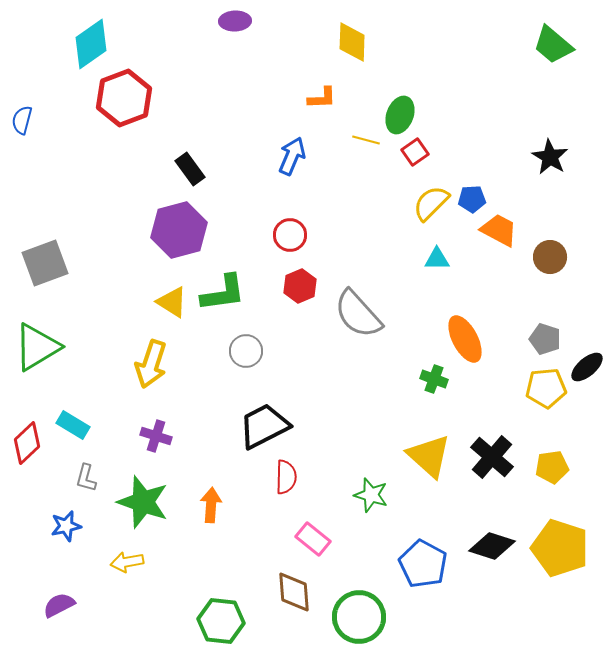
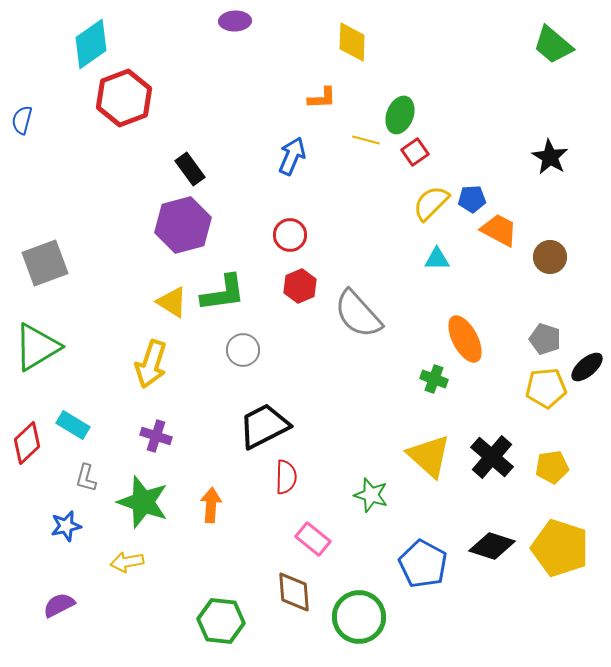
purple hexagon at (179, 230): moved 4 px right, 5 px up
gray circle at (246, 351): moved 3 px left, 1 px up
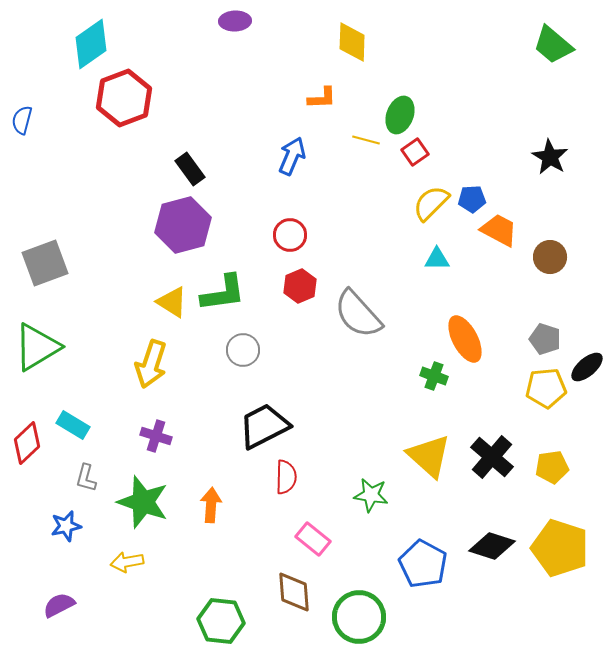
green cross at (434, 379): moved 3 px up
green star at (371, 495): rotated 8 degrees counterclockwise
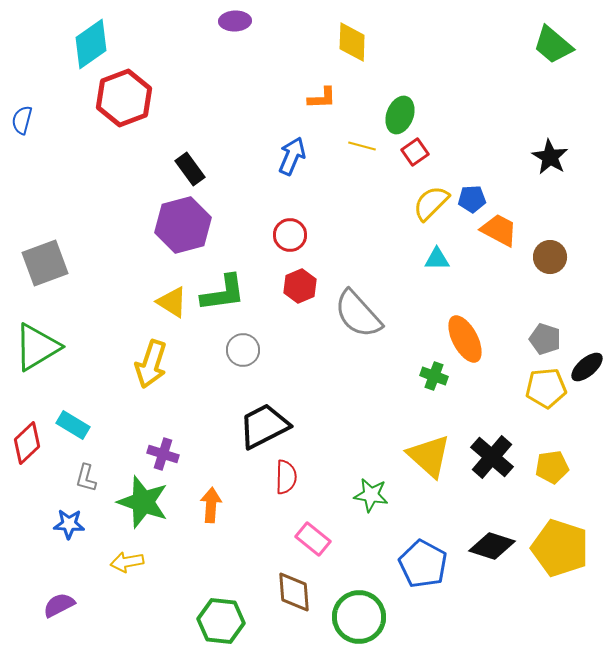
yellow line at (366, 140): moved 4 px left, 6 px down
purple cross at (156, 436): moved 7 px right, 18 px down
blue star at (66, 526): moved 3 px right, 2 px up; rotated 16 degrees clockwise
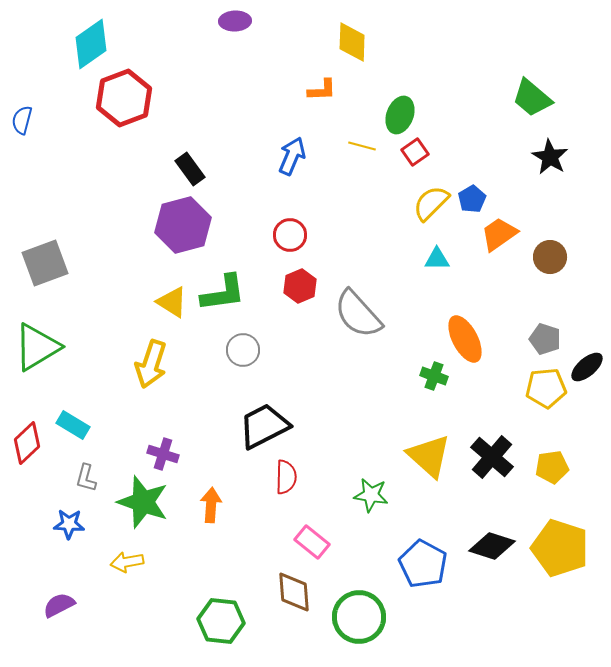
green trapezoid at (553, 45): moved 21 px left, 53 px down
orange L-shape at (322, 98): moved 8 px up
blue pentagon at (472, 199): rotated 28 degrees counterclockwise
orange trapezoid at (499, 230): moved 4 px down; rotated 63 degrees counterclockwise
pink rectangle at (313, 539): moved 1 px left, 3 px down
